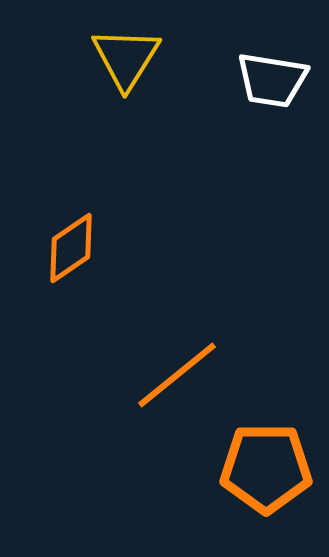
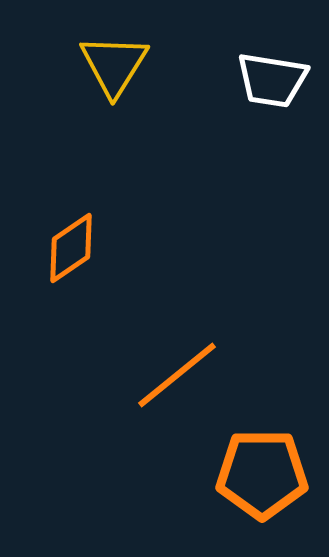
yellow triangle: moved 12 px left, 7 px down
orange pentagon: moved 4 px left, 6 px down
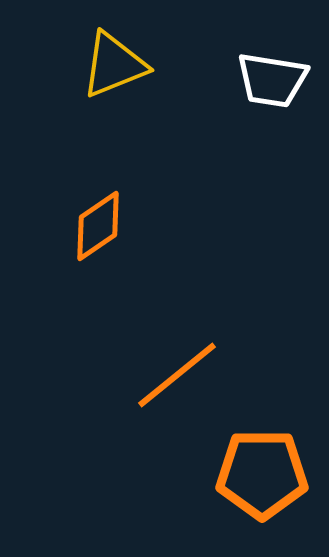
yellow triangle: rotated 36 degrees clockwise
orange diamond: moved 27 px right, 22 px up
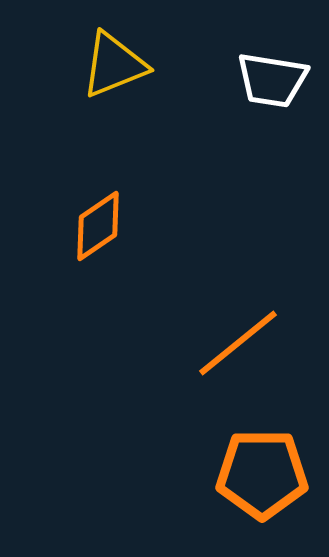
orange line: moved 61 px right, 32 px up
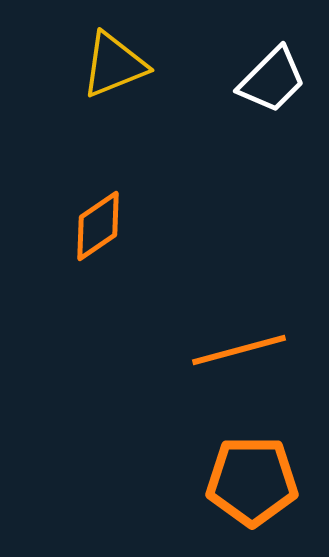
white trapezoid: rotated 54 degrees counterclockwise
orange line: moved 1 px right, 7 px down; rotated 24 degrees clockwise
orange pentagon: moved 10 px left, 7 px down
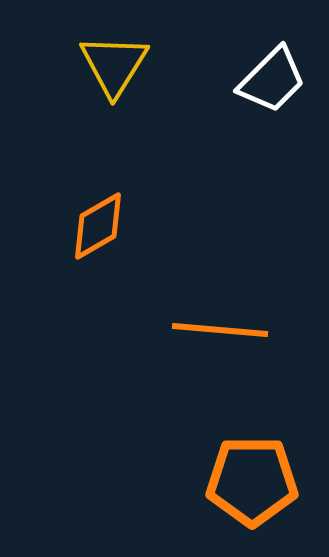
yellow triangle: rotated 36 degrees counterclockwise
orange diamond: rotated 4 degrees clockwise
orange line: moved 19 px left, 20 px up; rotated 20 degrees clockwise
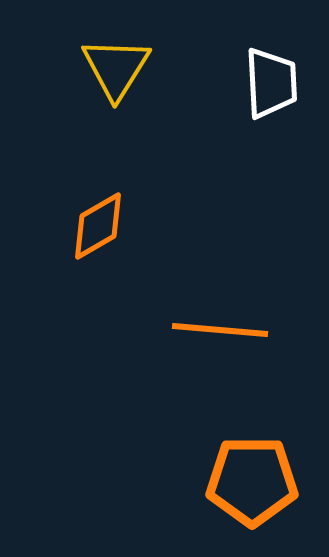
yellow triangle: moved 2 px right, 3 px down
white trapezoid: moved 1 px left, 3 px down; rotated 48 degrees counterclockwise
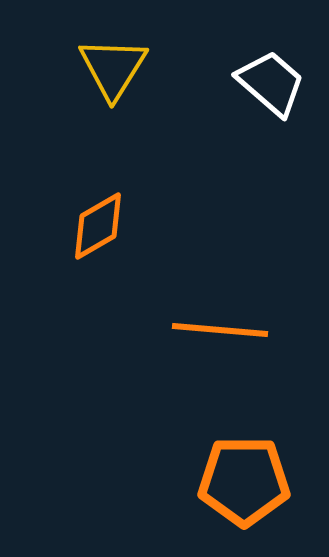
yellow triangle: moved 3 px left
white trapezoid: rotated 46 degrees counterclockwise
orange pentagon: moved 8 px left
